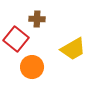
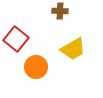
brown cross: moved 23 px right, 8 px up
orange circle: moved 4 px right
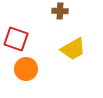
red square: rotated 20 degrees counterclockwise
orange circle: moved 10 px left, 2 px down
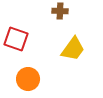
yellow trapezoid: rotated 24 degrees counterclockwise
orange circle: moved 2 px right, 10 px down
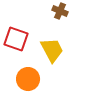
brown cross: rotated 21 degrees clockwise
yellow trapezoid: moved 21 px left, 1 px down; rotated 64 degrees counterclockwise
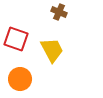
brown cross: moved 1 px left, 1 px down
orange circle: moved 8 px left
